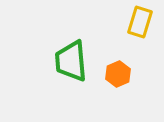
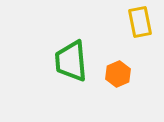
yellow rectangle: rotated 28 degrees counterclockwise
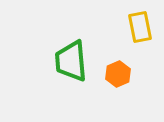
yellow rectangle: moved 5 px down
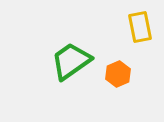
green trapezoid: rotated 60 degrees clockwise
